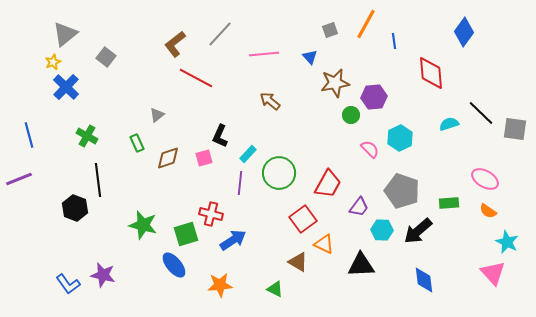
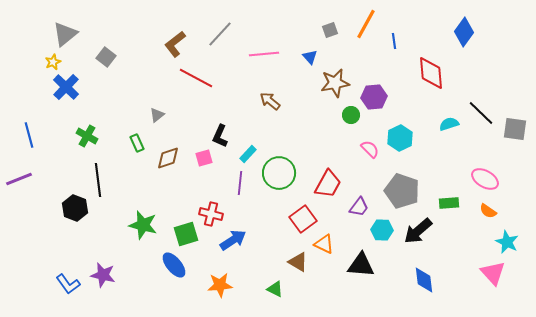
black triangle at (361, 265): rotated 8 degrees clockwise
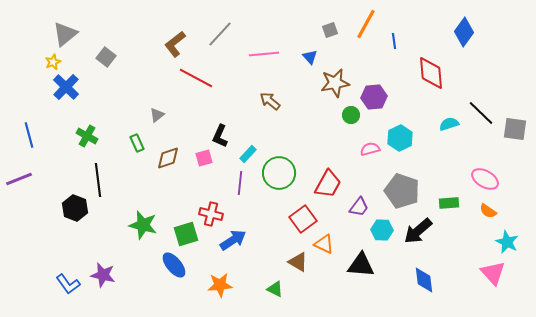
pink semicircle at (370, 149): rotated 60 degrees counterclockwise
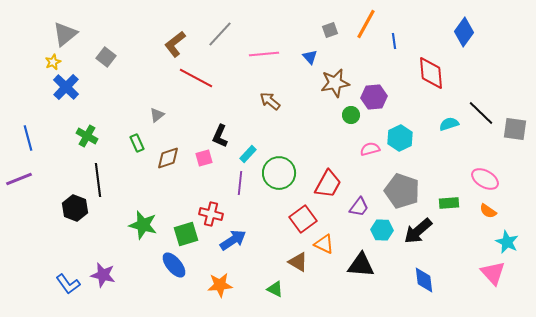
blue line at (29, 135): moved 1 px left, 3 px down
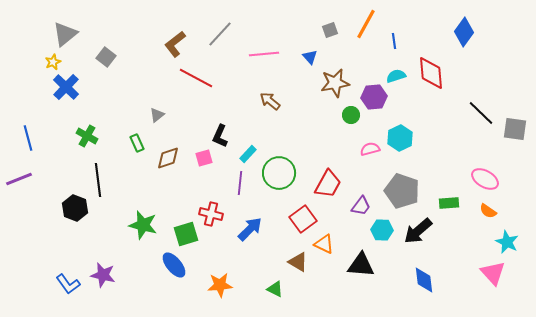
cyan semicircle at (449, 124): moved 53 px left, 48 px up
purple trapezoid at (359, 207): moved 2 px right, 1 px up
blue arrow at (233, 240): moved 17 px right, 11 px up; rotated 12 degrees counterclockwise
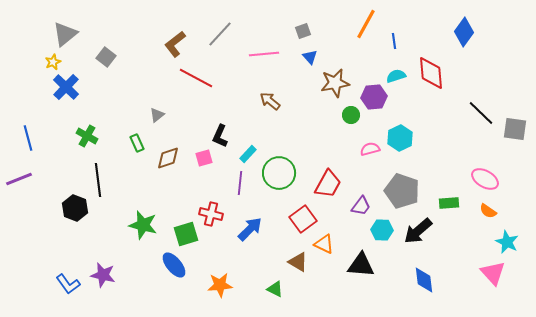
gray square at (330, 30): moved 27 px left, 1 px down
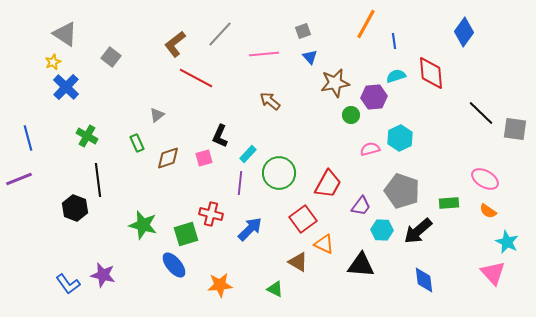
gray triangle at (65, 34): rotated 48 degrees counterclockwise
gray square at (106, 57): moved 5 px right
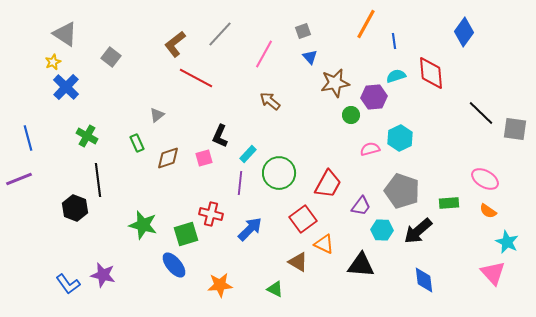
pink line at (264, 54): rotated 56 degrees counterclockwise
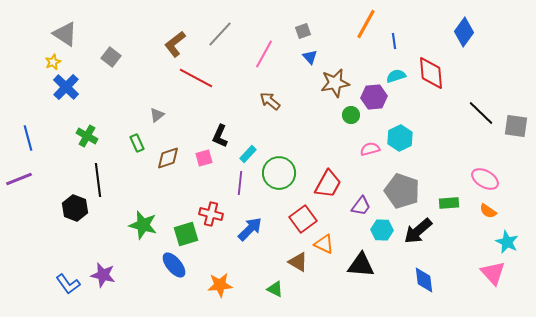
gray square at (515, 129): moved 1 px right, 3 px up
